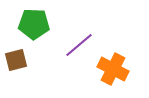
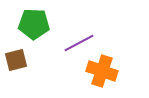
purple line: moved 2 px up; rotated 12 degrees clockwise
orange cross: moved 11 px left, 2 px down; rotated 8 degrees counterclockwise
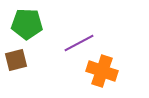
green pentagon: moved 7 px left
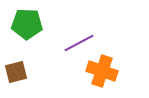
brown square: moved 12 px down
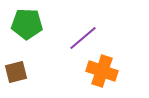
purple line: moved 4 px right, 5 px up; rotated 12 degrees counterclockwise
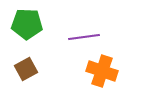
purple line: moved 1 px right, 1 px up; rotated 32 degrees clockwise
brown square: moved 10 px right, 3 px up; rotated 15 degrees counterclockwise
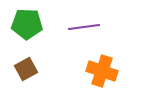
purple line: moved 10 px up
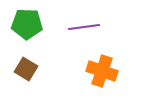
brown square: rotated 30 degrees counterclockwise
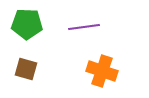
brown square: rotated 15 degrees counterclockwise
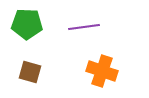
brown square: moved 4 px right, 3 px down
